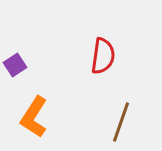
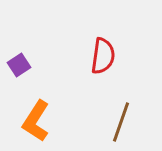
purple square: moved 4 px right
orange L-shape: moved 2 px right, 4 px down
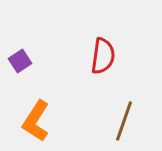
purple square: moved 1 px right, 4 px up
brown line: moved 3 px right, 1 px up
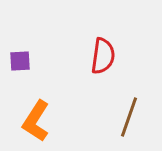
purple square: rotated 30 degrees clockwise
brown line: moved 5 px right, 4 px up
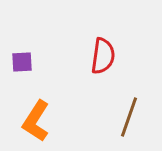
purple square: moved 2 px right, 1 px down
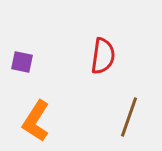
purple square: rotated 15 degrees clockwise
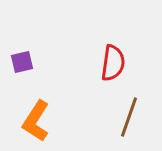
red semicircle: moved 10 px right, 7 px down
purple square: rotated 25 degrees counterclockwise
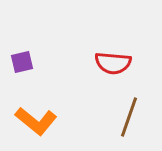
red semicircle: rotated 87 degrees clockwise
orange L-shape: rotated 84 degrees counterclockwise
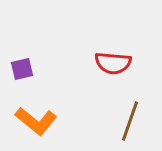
purple square: moved 7 px down
brown line: moved 1 px right, 4 px down
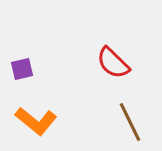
red semicircle: rotated 39 degrees clockwise
brown line: moved 1 px down; rotated 45 degrees counterclockwise
